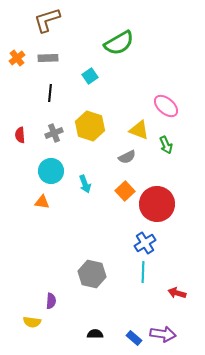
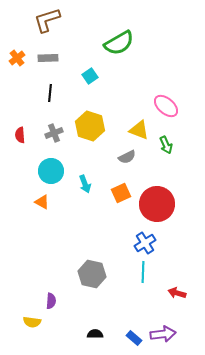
orange square: moved 4 px left, 2 px down; rotated 18 degrees clockwise
orange triangle: rotated 21 degrees clockwise
purple arrow: rotated 15 degrees counterclockwise
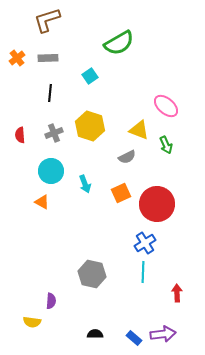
red arrow: rotated 72 degrees clockwise
